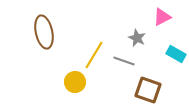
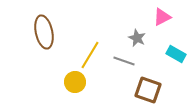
yellow line: moved 4 px left
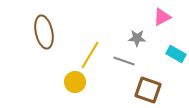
gray star: rotated 24 degrees counterclockwise
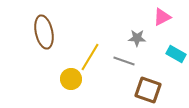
yellow line: moved 2 px down
yellow circle: moved 4 px left, 3 px up
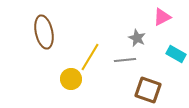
gray star: rotated 24 degrees clockwise
gray line: moved 1 px right, 1 px up; rotated 25 degrees counterclockwise
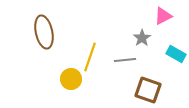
pink triangle: moved 1 px right, 1 px up
gray star: moved 5 px right; rotated 12 degrees clockwise
yellow line: rotated 12 degrees counterclockwise
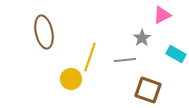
pink triangle: moved 1 px left, 1 px up
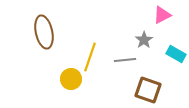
gray star: moved 2 px right, 2 px down
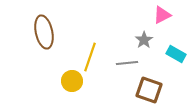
gray line: moved 2 px right, 3 px down
yellow circle: moved 1 px right, 2 px down
brown square: moved 1 px right
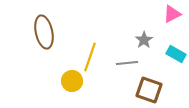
pink triangle: moved 10 px right, 1 px up
